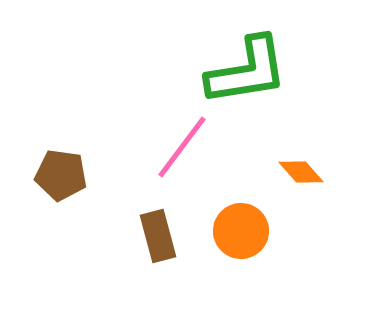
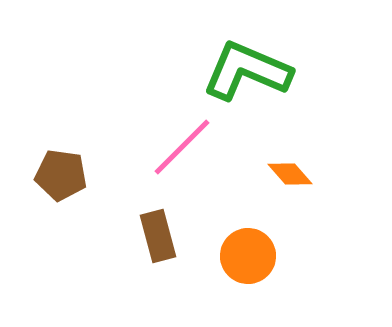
green L-shape: rotated 148 degrees counterclockwise
pink line: rotated 8 degrees clockwise
orange diamond: moved 11 px left, 2 px down
orange circle: moved 7 px right, 25 px down
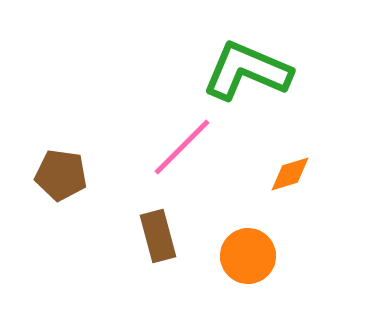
orange diamond: rotated 66 degrees counterclockwise
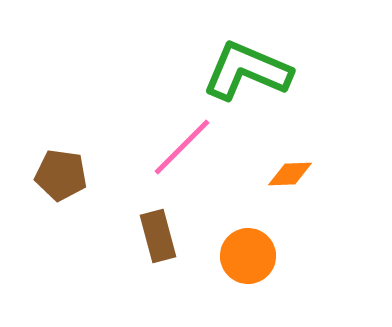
orange diamond: rotated 15 degrees clockwise
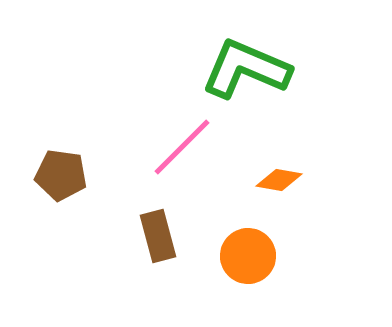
green L-shape: moved 1 px left, 2 px up
orange diamond: moved 11 px left, 6 px down; rotated 12 degrees clockwise
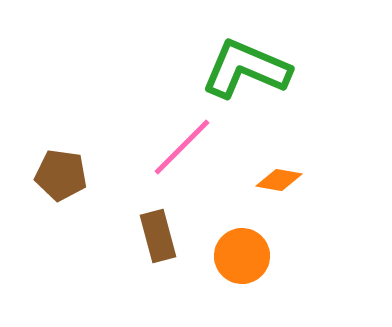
orange circle: moved 6 px left
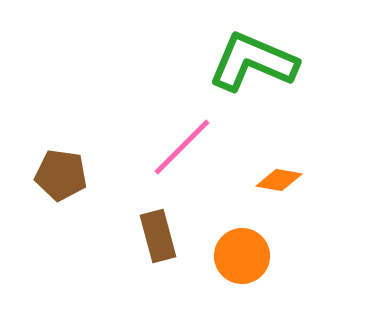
green L-shape: moved 7 px right, 7 px up
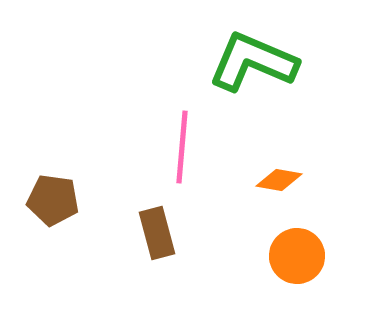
pink line: rotated 40 degrees counterclockwise
brown pentagon: moved 8 px left, 25 px down
brown rectangle: moved 1 px left, 3 px up
orange circle: moved 55 px right
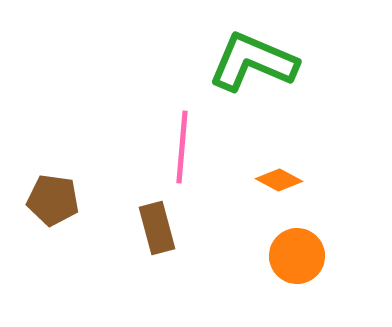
orange diamond: rotated 18 degrees clockwise
brown rectangle: moved 5 px up
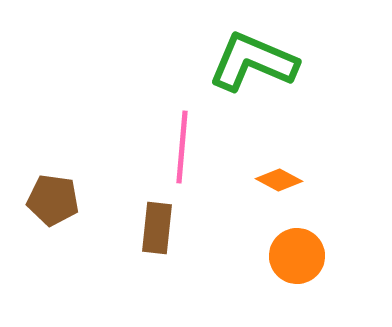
brown rectangle: rotated 21 degrees clockwise
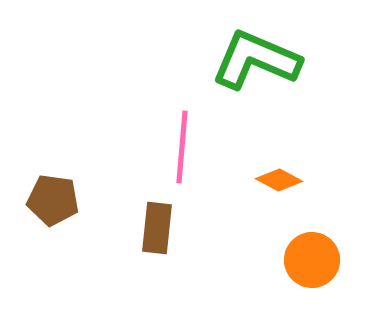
green L-shape: moved 3 px right, 2 px up
orange circle: moved 15 px right, 4 px down
